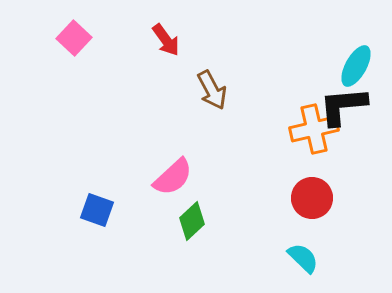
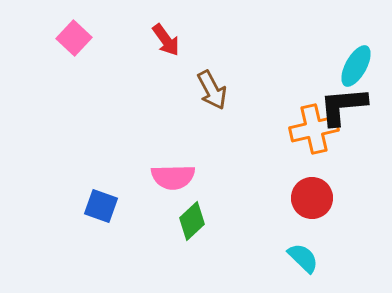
pink semicircle: rotated 42 degrees clockwise
blue square: moved 4 px right, 4 px up
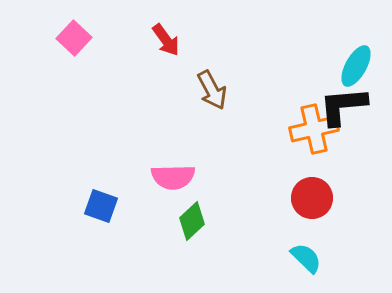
cyan semicircle: moved 3 px right
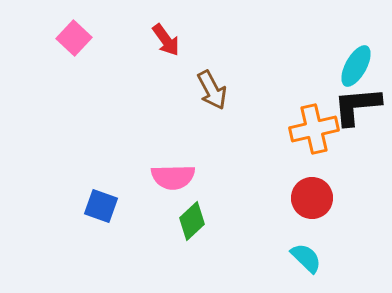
black L-shape: moved 14 px right
